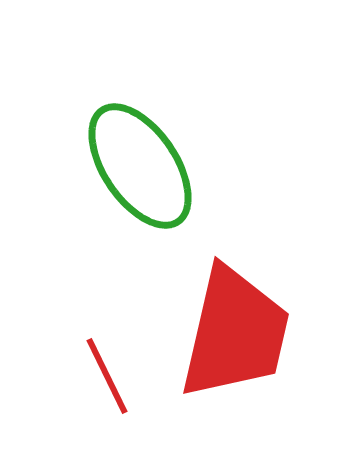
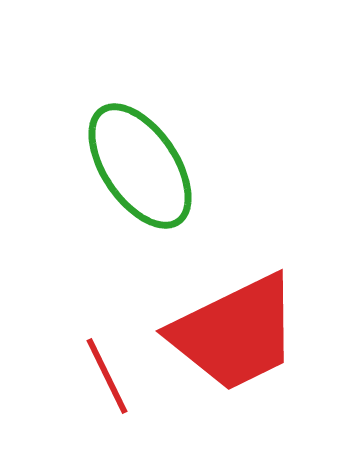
red trapezoid: rotated 51 degrees clockwise
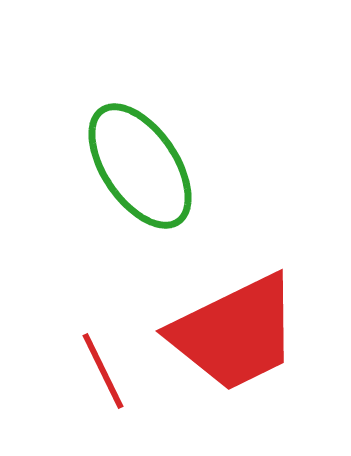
red line: moved 4 px left, 5 px up
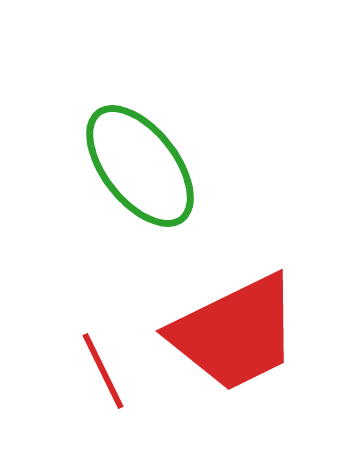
green ellipse: rotated 4 degrees counterclockwise
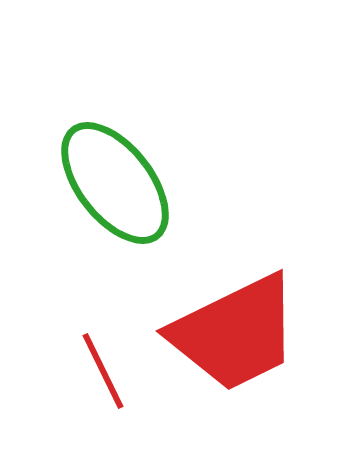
green ellipse: moved 25 px left, 17 px down
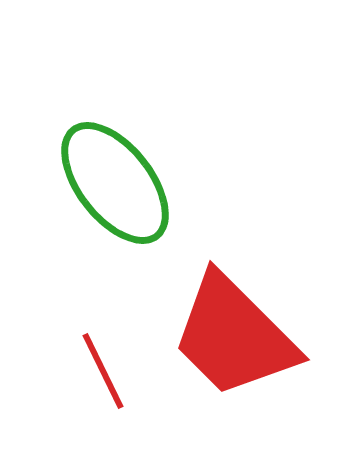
red trapezoid: moved 1 px left, 3 px down; rotated 71 degrees clockwise
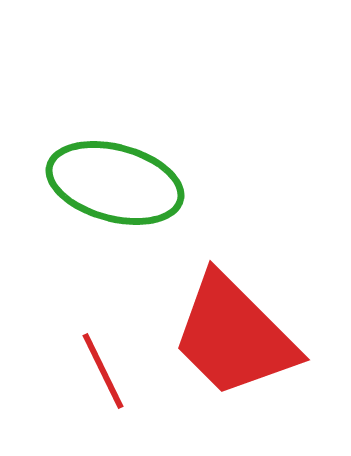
green ellipse: rotated 37 degrees counterclockwise
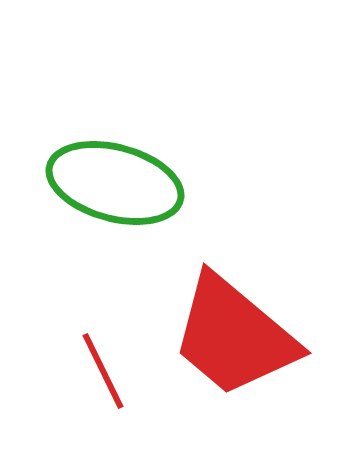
red trapezoid: rotated 5 degrees counterclockwise
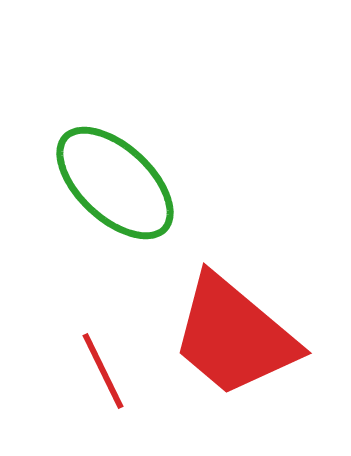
green ellipse: rotated 28 degrees clockwise
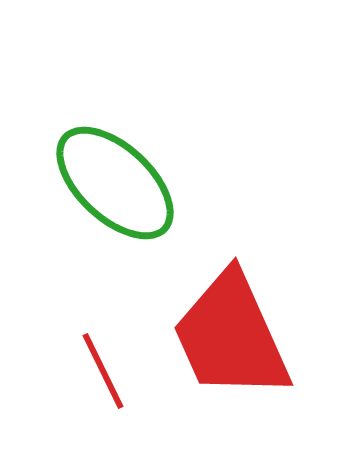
red trapezoid: moved 3 px left; rotated 26 degrees clockwise
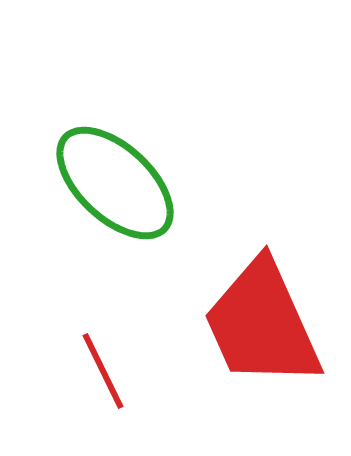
red trapezoid: moved 31 px right, 12 px up
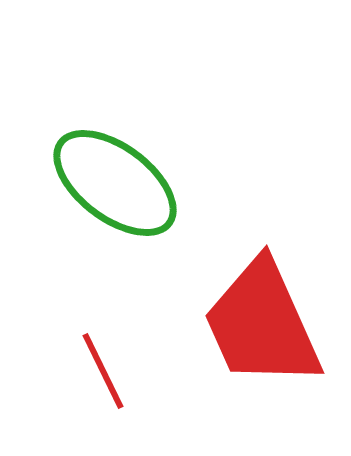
green ellipse: rotated 6 degrees counterclockwise
